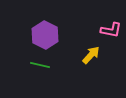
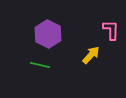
pink L-shape: rotated 100 degrees counterclockwise
purple hexagon: moved 3 px right, 1 px up
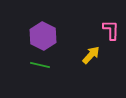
purple hexagon: moved 5 px left, 2 px down
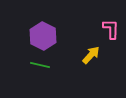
pink L-shape: moved 1 px up
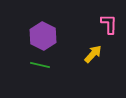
pink L-shape: moved 2 px left, 5 px up
yellow arrow: moved 2 px right, 1 px up
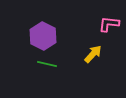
pink L-shape: rotated 85 degrees counterclockwise
green line: moved 7 px right, 1 px up
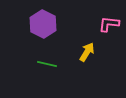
purple hexagon: moved 12 px up
yellow arrow: moved 6 px left, 2 px up; rotated 12 degrees counterclockwise
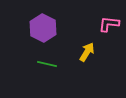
purple hexagon: moved 4 px down
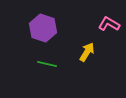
pink L-shape: rotated 25 degrees clockwise
purple hexagon: rotated 8 degrees counterclockwise
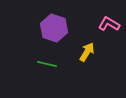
purple hexagon: moved 11 px right
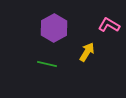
pink L-shape: moved 1 px down
purple hexagon: rotated 12 degrees clockwise
